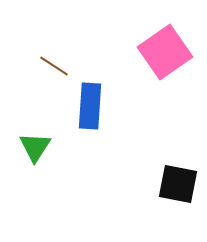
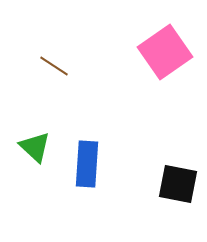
blue rectangle: moved 3 px left, 58 px down
green triangle: rotated 20 degrees counterclockwise
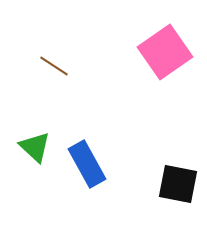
blue rectangle: rotated 33 degrees counterclockwise
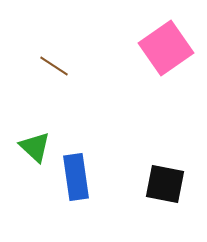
pink square: moved 1 px right, 4 px up
blue rectangle: moved 11 px left, 13 px down; rotated 21 degrees clockwise
black square: moved 13 px left
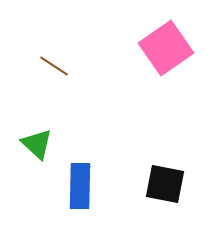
green triangle: moved 2 px right, 3 px up
blue rectangle: moved 4 px right, 9 px down; rotated 9 degrees clockwise
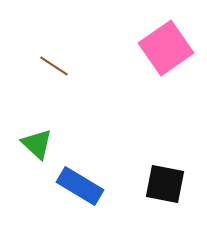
blue rectangle: rotated 60 degrees counterclockwise
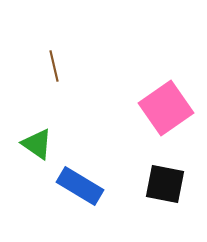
pink square: moved 60 px down
brown line: rotated 44 degrees clockwise
green triangle: rotated 8 degrees counterclockwise
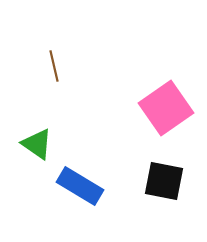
black square: moved 1 px left, 3 px up
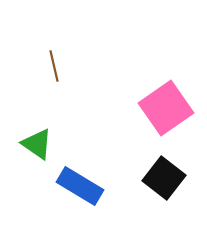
black square: moved 3 px up; rotated 27 degrees clockwise
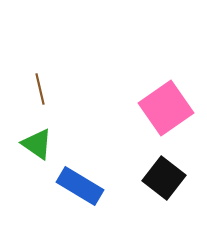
brown line: moved 14 px left, 23 px down
